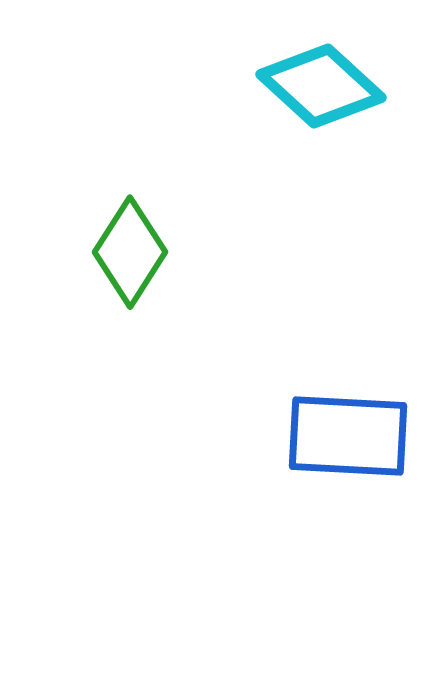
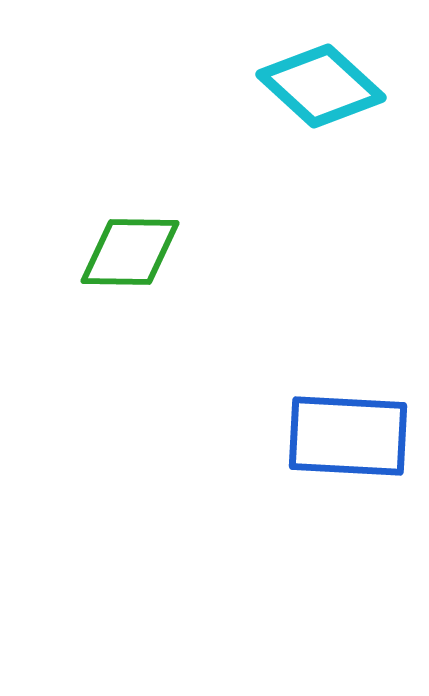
green diamond: rotated 58 degrees clockwise
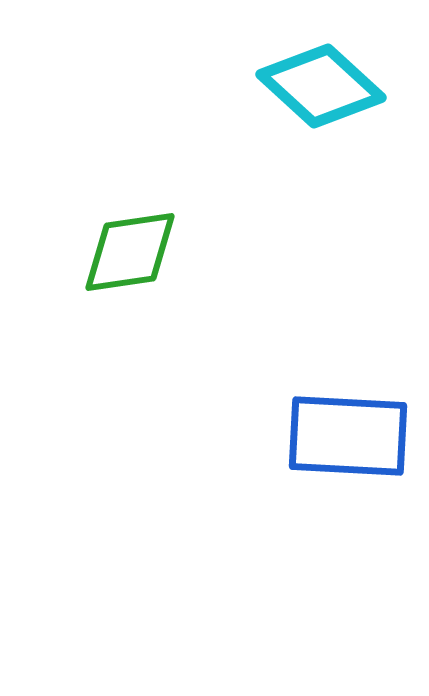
green diamond: rotated 9 degrees counterclockwise
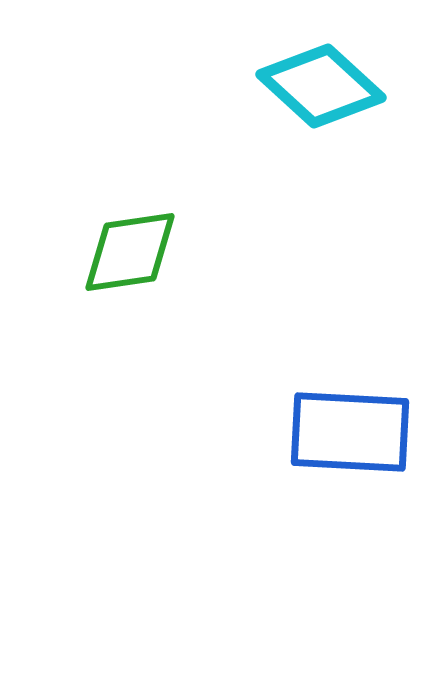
blue rectangle: moved 2 px right, 4 px up
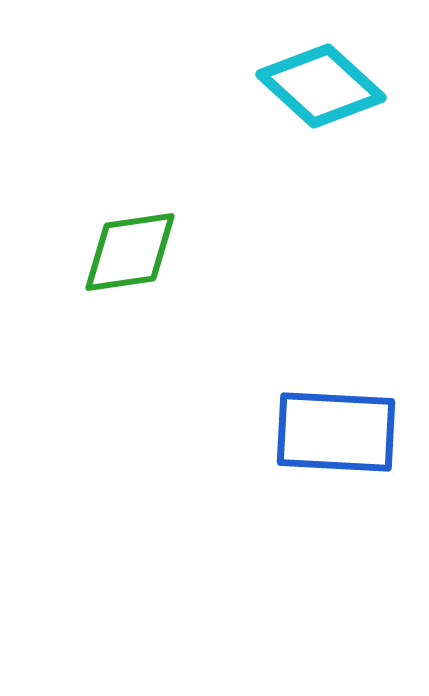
blue rectangle: moved 14 px left
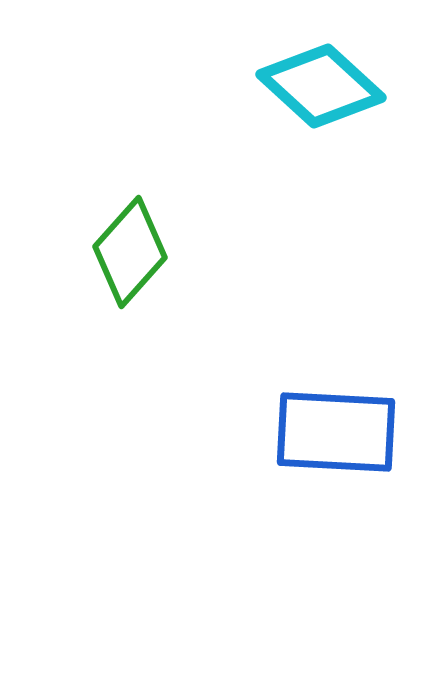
green diamond: rotated 40 degrees counterclockwise
